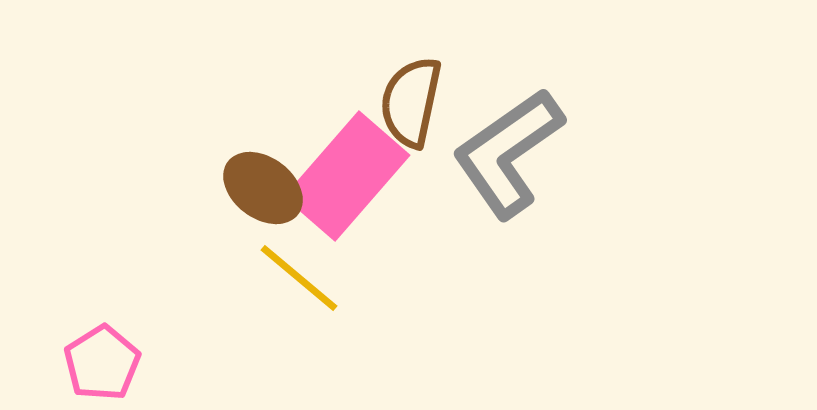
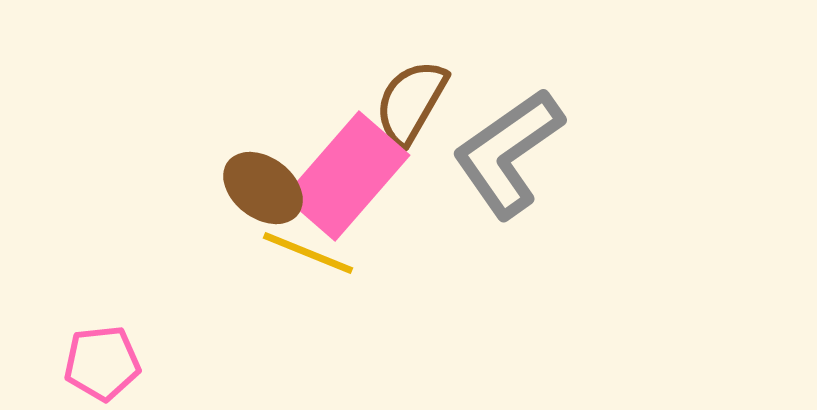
brown semicircle: rotated 18 degrees clockwise
yellow line: moved 9 px right, 25 px up; rotated 18 degrees counterclockwise
pink pentagon: rotated 26 degrees clockwise
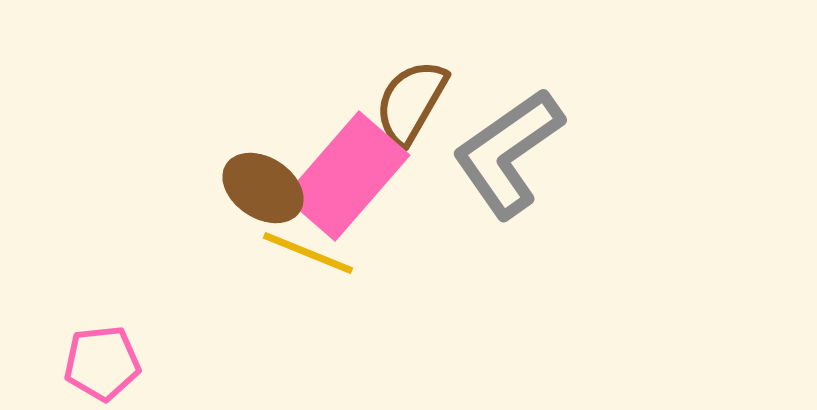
brown ellipse: rotated 4 degrees counterclockwise
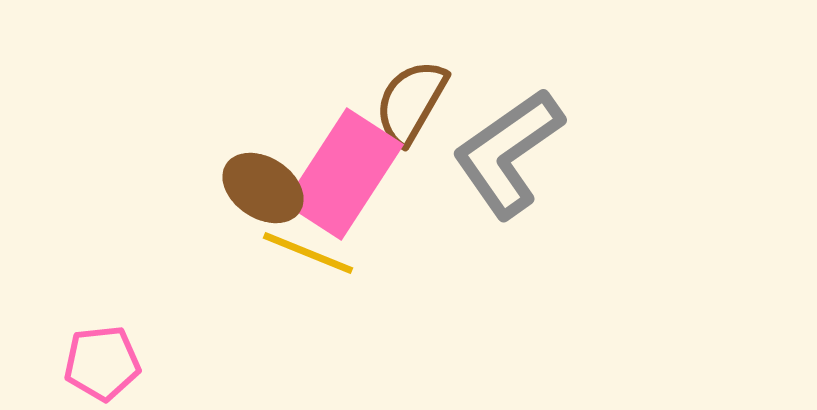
pink rectangle: moved 3 px left, 2 px up; rotated 8 degrees counterclockwise
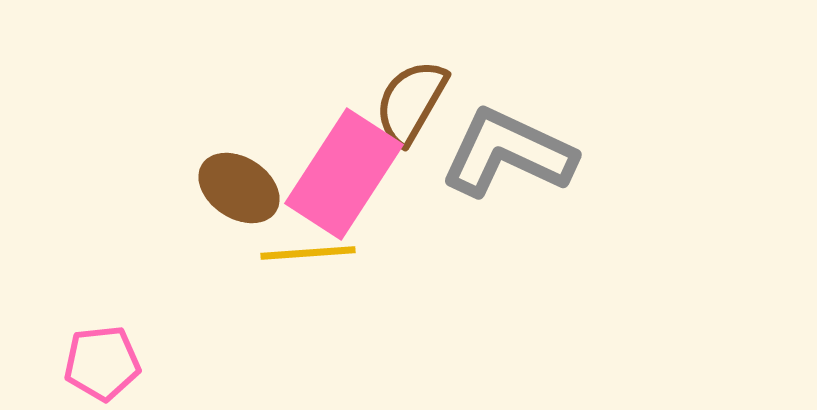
gray L-shape: rotated 60 degrees clockwise
brown ellipse: moved 24 px left
yellow line: rotated 26 degrees counterclockwise
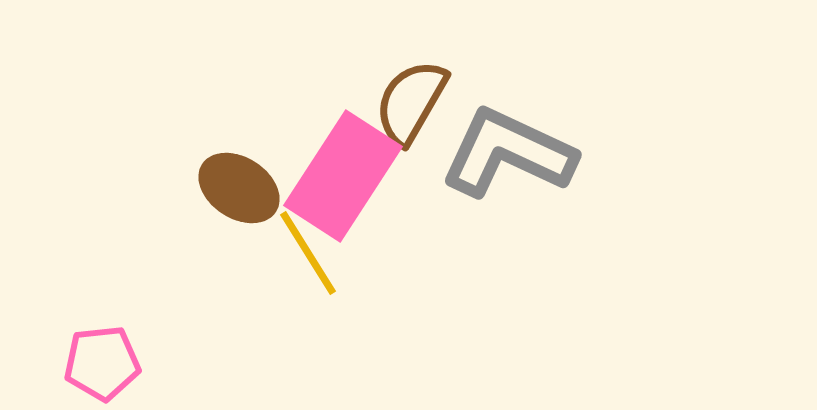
pink rectangle: moved 1 px left, 2 px down
yellow line: rotated 62 degrees clockwise
